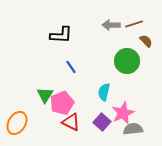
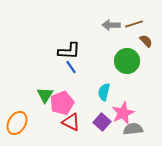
black L-shape: moved 8 px right, 16 px down
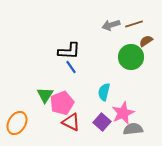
gray arrow: rotated 18 degrees counterclockwise
brown semicircle: rotated 80 degrees counterclockwise
green circle: moved 4 px right, 4 px up
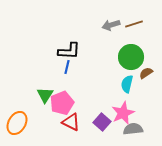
brown semicircle: moved 32 px down
blue line: moved 4 px left; rotated 48 degrees clockwise
cyan semicircle: moved 23 px right, 8 px up
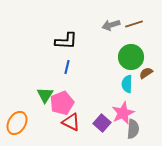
black L-shape: moved 3 px left, 10 px up
cyan semicircle: rotated 12 degrees counterclockwise
purple square: moved 1 px down
gray semicircle: rotated 102 degrees clockwise
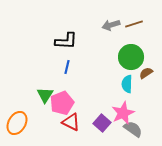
gray semicircle: rotated 60 degrees counterclockwise
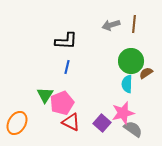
brown line: rotated 66 degrees counterclockwise
green circle: moved 4 px down
pink star: rotated 10 degrees clockwise
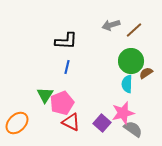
brown line: moved 6 px down; rotated 42 degrees clockwise
orange ellipse: rotated 15 degrees clockwise
